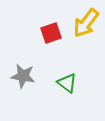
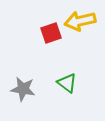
yellow arrow: moved 6 px left, 2 px up; rotated 40 degrees clockwise
gray star: moved 13 px down
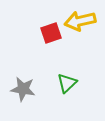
green triangle: rotated 40 degrees clockwise
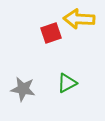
yellow arrow: moved 1 px left, 2 px up; rotated 16 degrees clockwise
green triangle: rotated 15 degrees clockwise
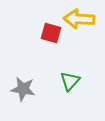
red square: rotated 35 degrees clockwise
green triangle: moved 3 px right, 2 px up; rotated 20 degrees counterclockwise
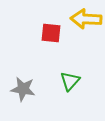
yellow arrow: moved 7 px right
red square: rotated 10 degrees counterclockwise
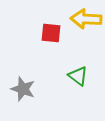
green triangle: moved 8 px right, 5 px up; rotated 35 degrees counterclockwise
gray star: rotated 10 degrees clockwise
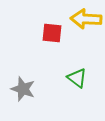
red square: moved 1 px right
green triangle: moved 1 px left, 2 px down
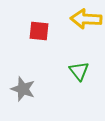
red square: moved 13 px left, 2 px up
green triangle: moved 2 px right, 7 px up; rotated 15 degrees clockwise
